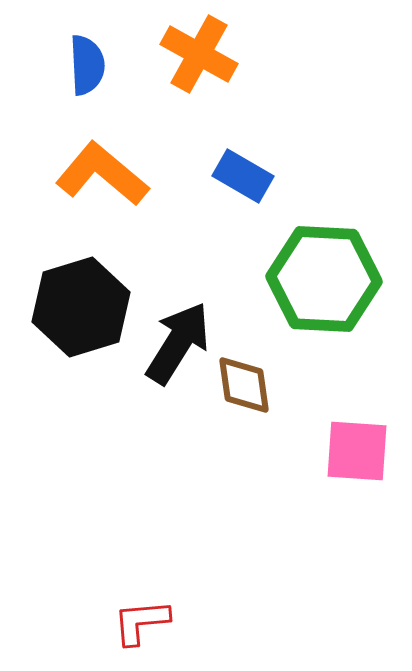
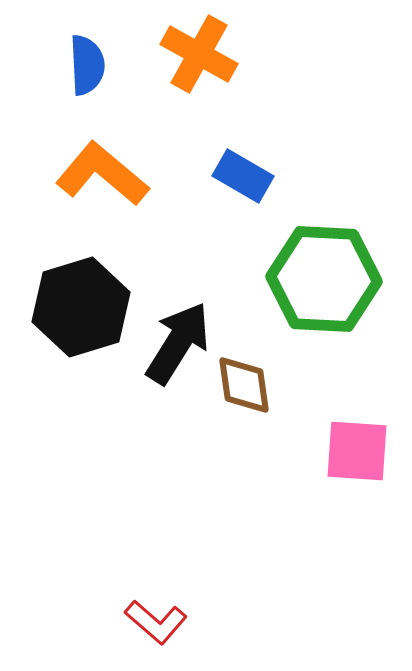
red L-shape: moved 15 px right; rotated 134 degrees counterclockwise
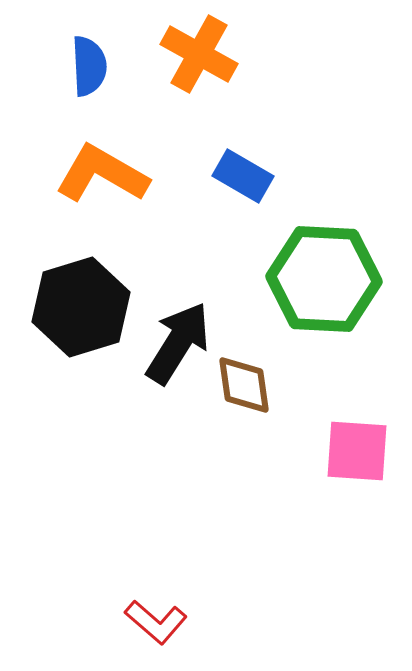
blue semicircle: moved 2 px right, 1 px down
orange L-shape: rotated 10 degrees counterclockwise
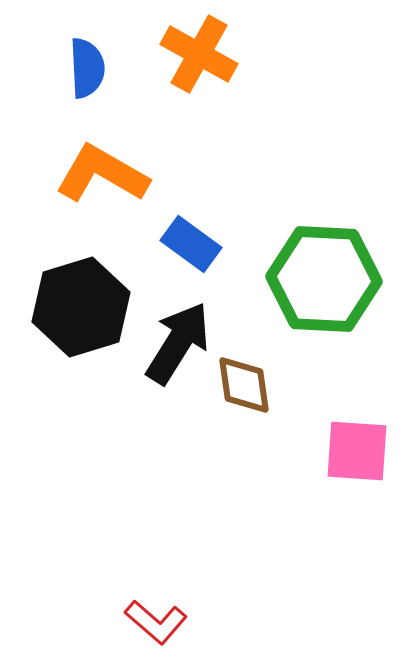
blue semicircle: moved 2 px left, 2 px down
blue rectangle: moved 52 px left, 68 px down; rotated 6 degrees clockwise
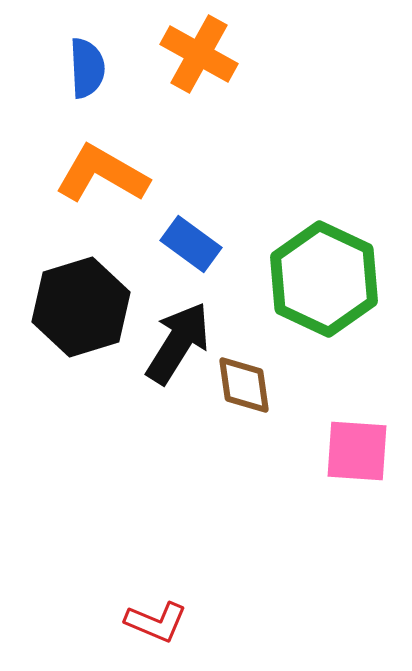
green hexagon: rotated 22 degrees clockwise
red L-shape: rotated 18 degrees counterclockwise
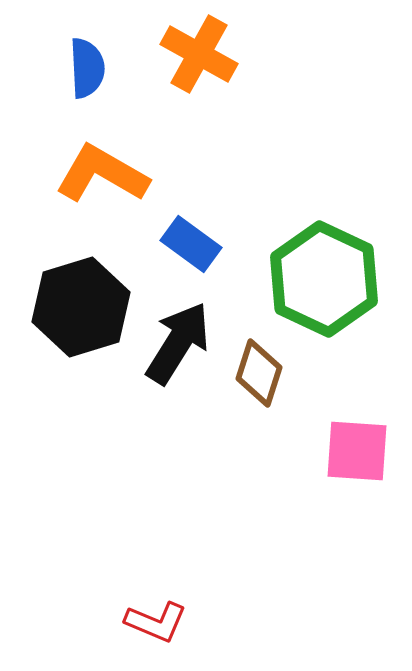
brown diamond: moved 15 px right, 12 px up; rotated 26 degrees clockwise
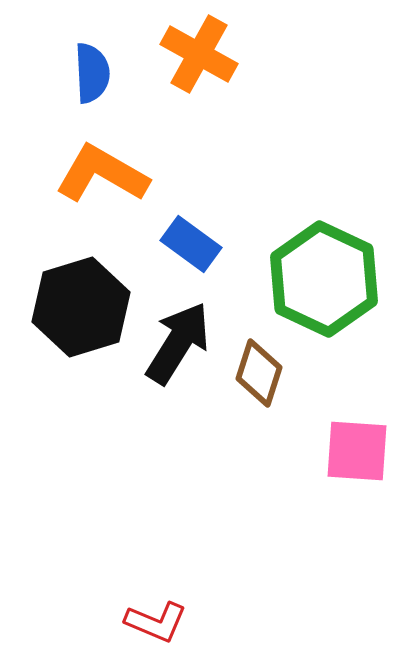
blue semicircle: moved 5 px right, 5 px down
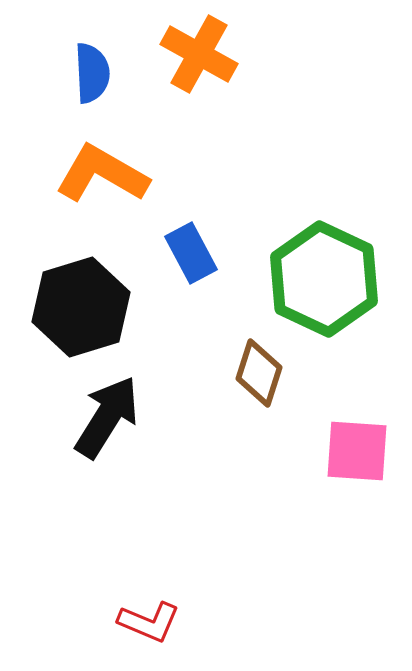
blue rectangle: moved 9 px down; rotated 26 degrees clockwise
black arrow: moved 71 px left, 74 px down
red L-shape: moved 7 px left
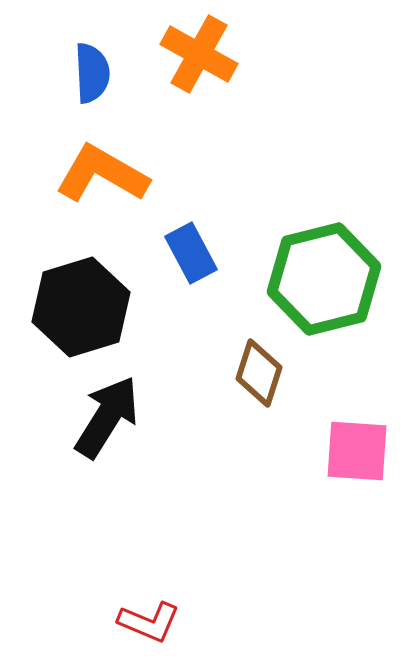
green hexagon: rotated 21 degrees clockwise
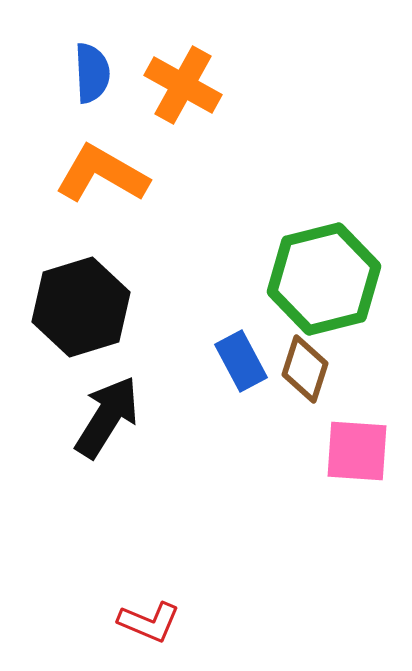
orange cross: moved 16 px left, 31 px down
blue rectangle: moved 50 px right, 108 px down
brown diamond: moved 46 px right, 4 px up
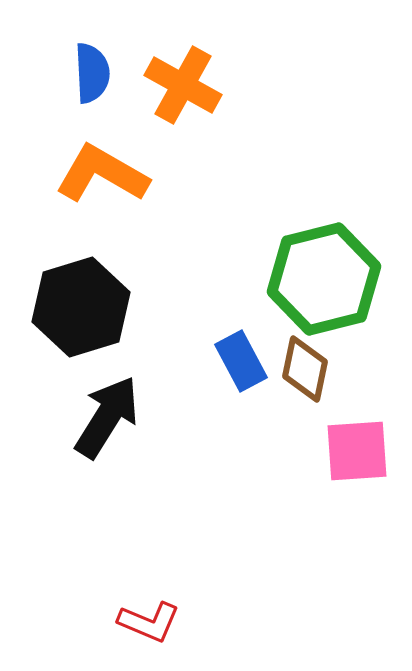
brown diamond: rotated 6 degrees counterclockwise
pink square: rotated 8 degrees counterclockwise
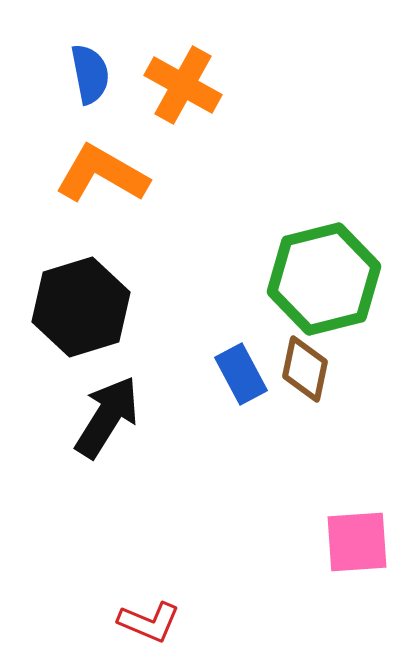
blue semicircle: moved 2 px left, 1 px down; rotated 8 degrees counterclockwise
blue rectangle: moved 13 px down
pink square: moved 91 px down
